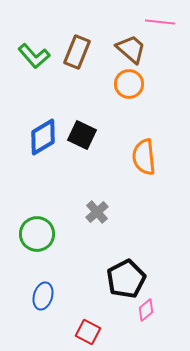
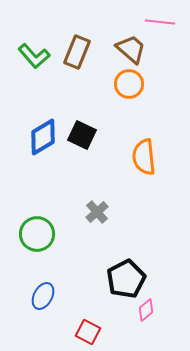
blue ellipse: rotated 12 degrees clockwise
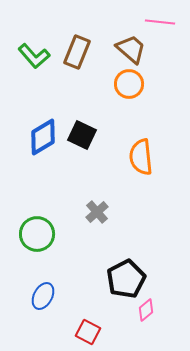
orange semicircle: moved 3 px left
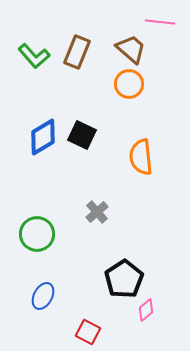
black pentagon: moved 2 px left; rotated 6 degrees counterclockwise
